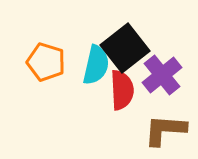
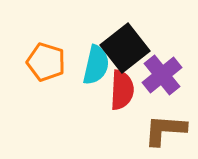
red semicircle: rotated 6 degrees clockwise
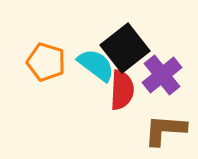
cyan semicircle: rotated 66 degrees counterclockwise
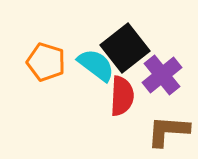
red semicircle: moved 6 px down
brown L-shape: moved 3 px right, 1 px down
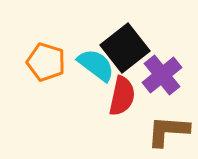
red semicircle: rotated 9 degrees clockwise
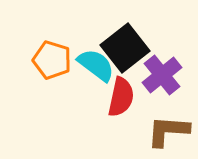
orange pentagon: moved 6 px right, 2 px up
red semicircle: moved 1 px left, 1 px down
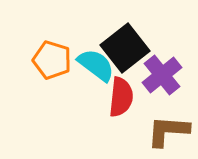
red semicircle: rotated 6 degrees counterclockwise
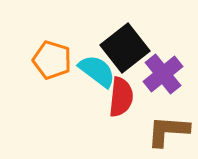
cyan semicircle: moved 1 px right, 6 px down
purple cross: moved 1 px right, 1 px up
